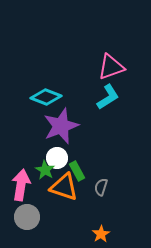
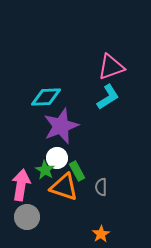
cyan diamond: rotated 24 degrees counterclockwise
gray semicircle: rotated 18 degrees counterclockwise
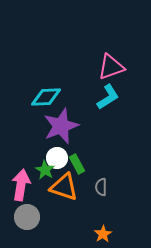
green rectangle: moved 7 px up
orange star: moved 2 px right
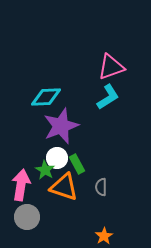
orange star: moved 1 px right, 2 px down
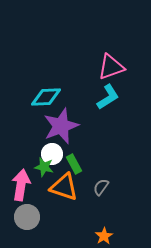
white circle: moved 5 px left, 4 px up
green rectangle: moved 3 px left
green star: moved 1 px left, 3 px up; rotated 18 degrees counterclockwise
gray semicircle: rotated 36 degrees clockwise
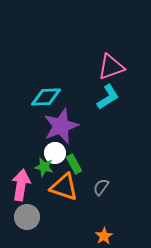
white circle: moved 3 px right, 1 px up
